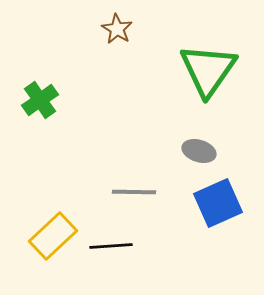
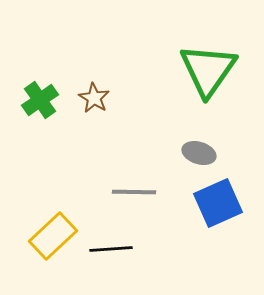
brown star: moved 23 px left, 69 px down
gray ellipse: moved 2 px down
black line: moved 3 px down
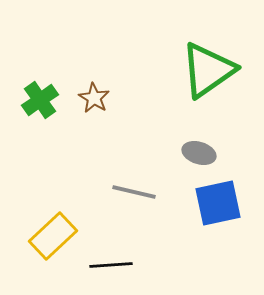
green triangle: rotated 20 degrees clockwise
gray line: rotated 12 degrees clockwise
blue square: rotated 12 degrees clockwise
black line: moved 16 px down
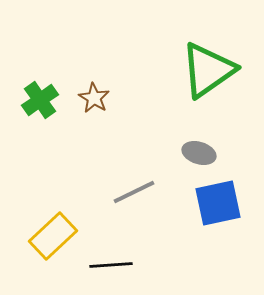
gray line: rotated 39 degrees counterclockwise
